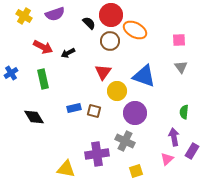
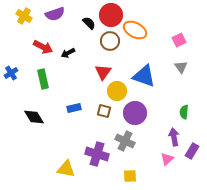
pink square: rotated 24 degrees counterclockwise
brown square: moved 10 px right
purple cross: rotated 25 degrees clockwise
yellow square: moved 6 px left, 5 px down; rotated 16 degrees clockwise
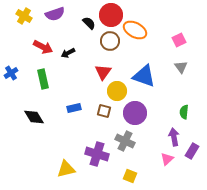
yellow triangle: rotated 24 degrees counterclockwise
yellow square: rotated 24 degrees clockwise
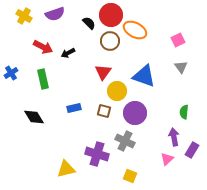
pink square: moved 1 px left
purple rectangle: moved 1 px up
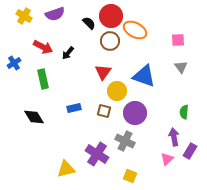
red circle: moved 1 px down
pink square: rotated 24 degrees clockwise
black arrow: rotated 24 degrees counterclockwise
blue cross: moved 3 px right, 10 px up
purple rectangle: moved 2 px left, 1 px down
purple cross: rotated 15 degrees clockwise
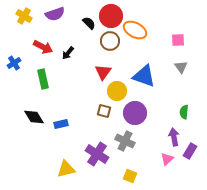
blue rectangle: moved 13 px left, 16 px down
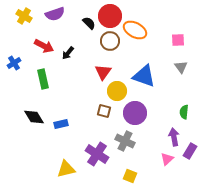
red circle: moved 1 px left
red arrow: moved 1 px right, 1 px up
